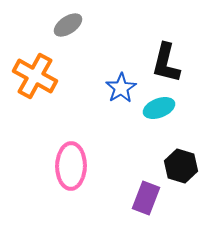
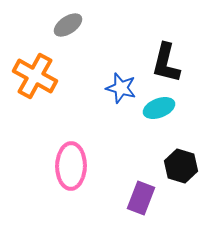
blue star: rotated 24 degrees counterclockwise
purple rectangle: moved 5 px left
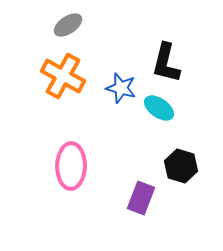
orange cross: moved 28 px right
cyan ellipse: rotated 56 degrees clockwise
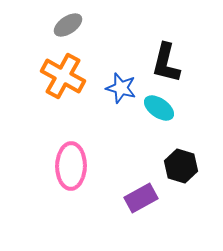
purple rectangle: rotated 40 degrees clockwise
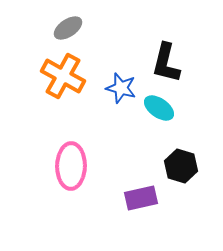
gray ellipse: moved 3 px down
purple rectangle: rotated 16 degrees clockwise
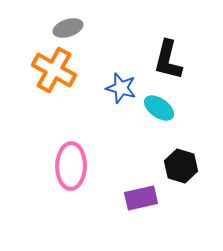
gray ellipse: rotated 16 degrees clockwise
black L-shape: moved 2 px right, 3 px up
orange cross: moved 9 px left, 6 px up
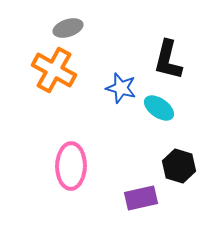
black hexagon: moved 2 px left
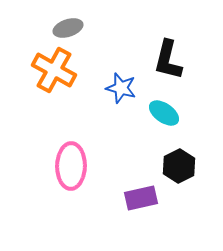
cyan ellipse: moved 5 px right, 5 px down
black hexagon: rotated 16 degrees clockwise
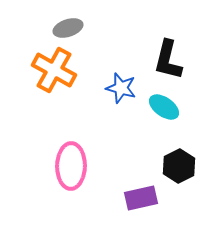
cyan ellipse: moved 6 px up
